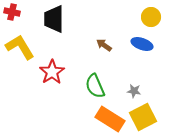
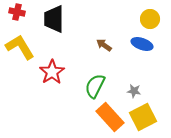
red cross: moved 5 px right
yellow circle: moved 1 px left, 2 px down
green semicircle: rotated 50 degrees clockwise
orange rectangle: moved 2 px up; rotated 16 degrees clockwise
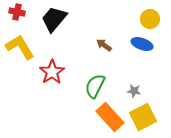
black trapezoid: rotated 40 degrees clockwise
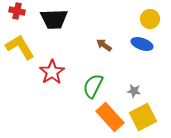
red cross: moved 1 px up
black trapezoid: rotated 132 degrees counterclockwise
green semicircle: moved 2 px left
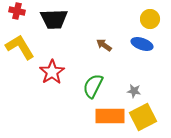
orange rectangle: moved 1 px up; rotated 48 degrees counterclockwise
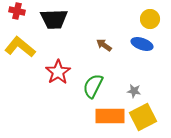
yellow L-shape: rotated 20 degrees counterclockwise
red star: moved 6 px right
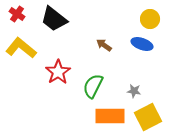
red cross: moved 3 px down; rotated 21 degrees clockwise
black trapezoid: rotated 40 degrees clockwise
yellow L-shape: moved 1 px right, 1 px down
yellow square: moved 5 px right
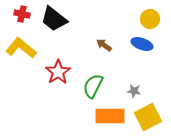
red cross: moved 5 px right; rotated 21 degrees counterclockwise
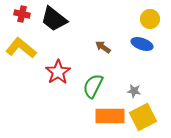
brown arrow: moved 1 px left, 2 px down
yellow square: moved 5 px left
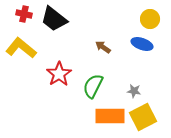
red cross: moved 2 px right
red star: moved 1 px right, 2 px down
